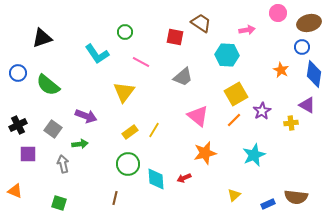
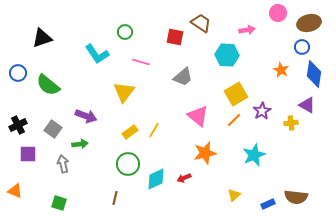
pink line at (141, 62): rotated 12 degrees counterclockwise
cyan diamond at (156, 179): rotated 70 degrees clockwise
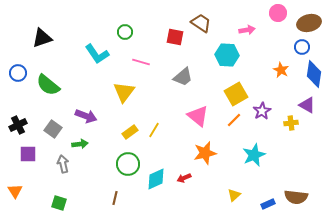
orange triangle at (15, 191): rotated 35 degrees clockwise
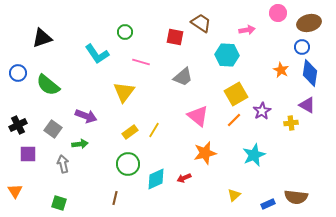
blue diamond at (314, 74): moved 4 px left, 1 px up
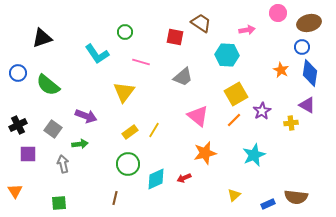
green square at (59, 203): rotated 21 degrees counterclockwise
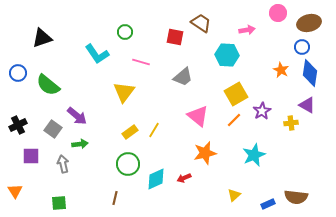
purple arrow at (86, 116): moved 9 px left; rotated 20 degrees clockwise
purple square at (28, 154): moved 3 px right, 2 px down
